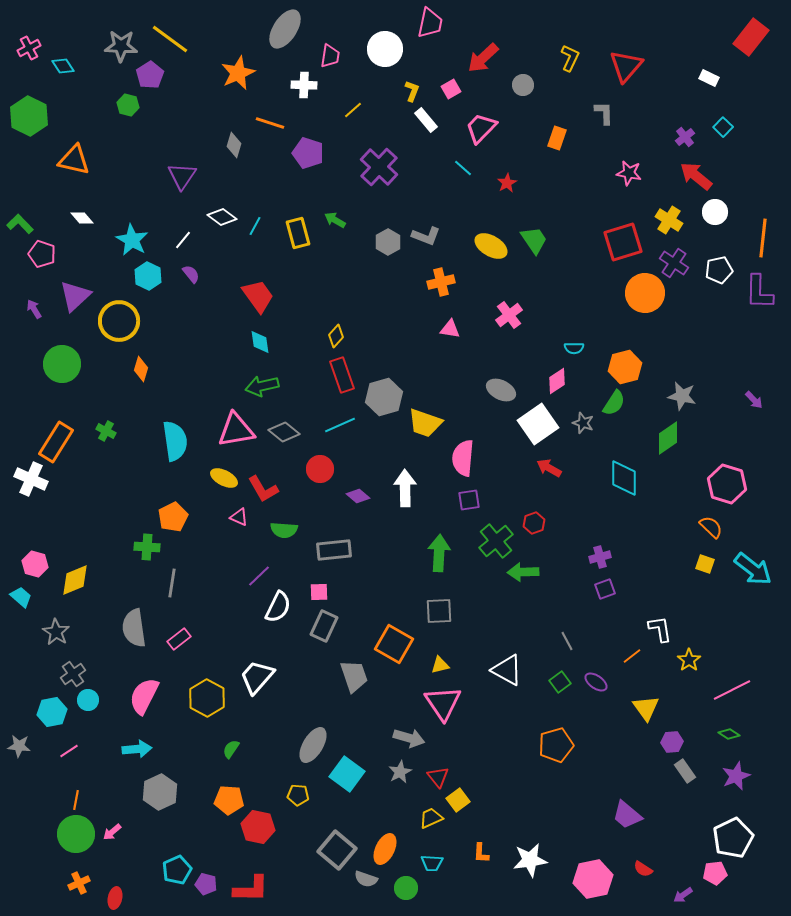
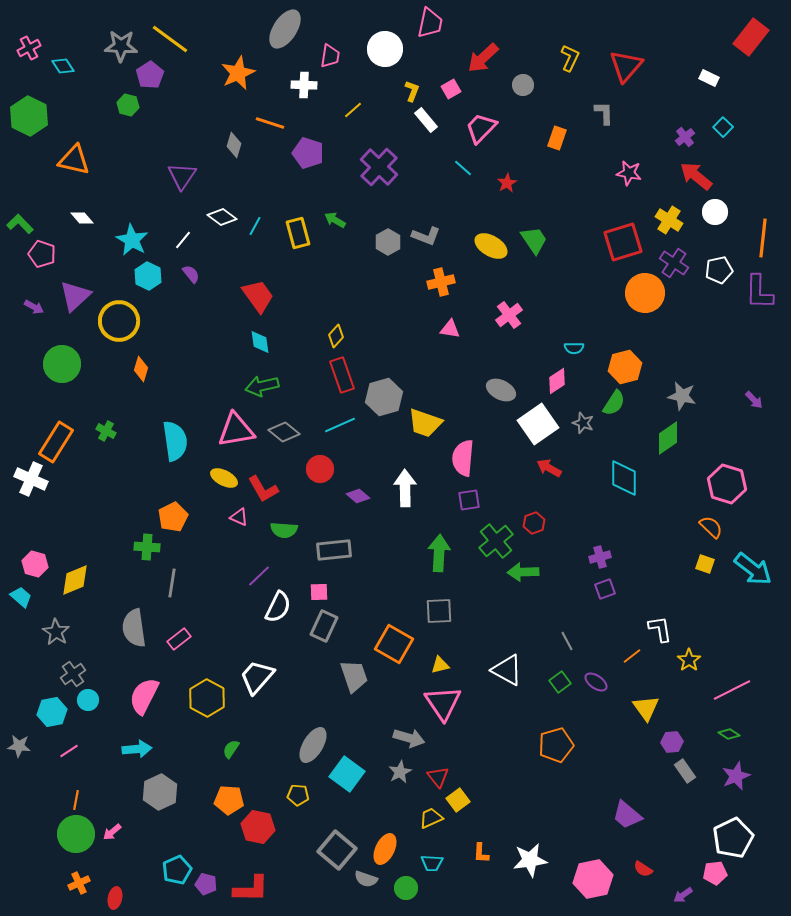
purple arrow at (34, 309): moved 2 px up; rotated 150 degrees clockwise
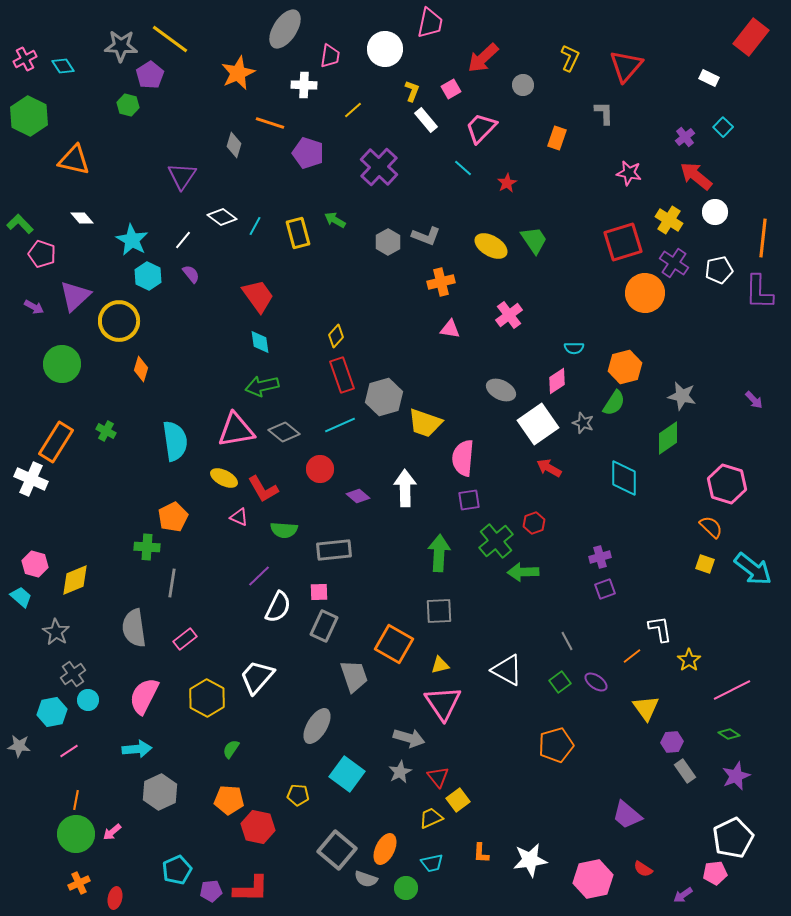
pink cross at (29, 48): moved 4 px left, 11 px down
pink rectangle at (179, 639): moved 6 px right
gray ellipse at (313, 745): moved 4 px right, 19 px up
cyan trapezoid at (432, 863): rotated 15 degrees counterclockwise
purple pentagon at (206, 884): moved 5 px right, 7 px down; rotated 20 degrees counterclockwise
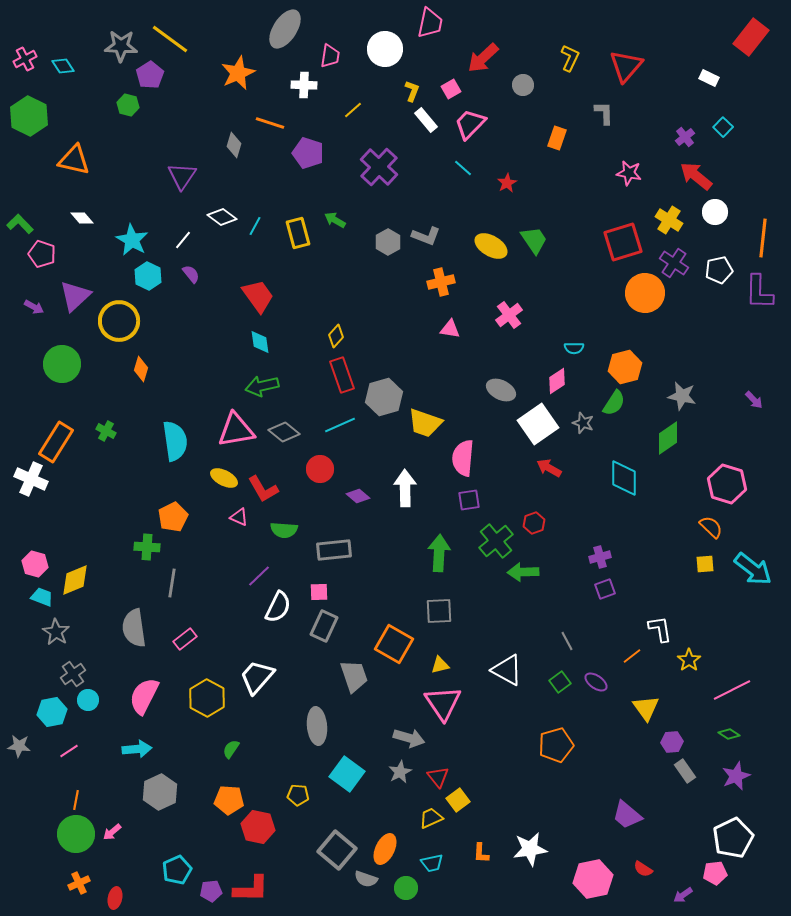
pink trapezoid at (481, 128): moved 11 px left, 4 px up
yellow square at (705, 564): rotated 24 degrees counterclockwise
cyan trapezoid at (21, 597): moved 21 px right; rotated 20 degrees counterclockwise
gray ellipse at (317, 726): rotated 36 degrees counterclockwise
white star at (530, 860): moved 11 px up
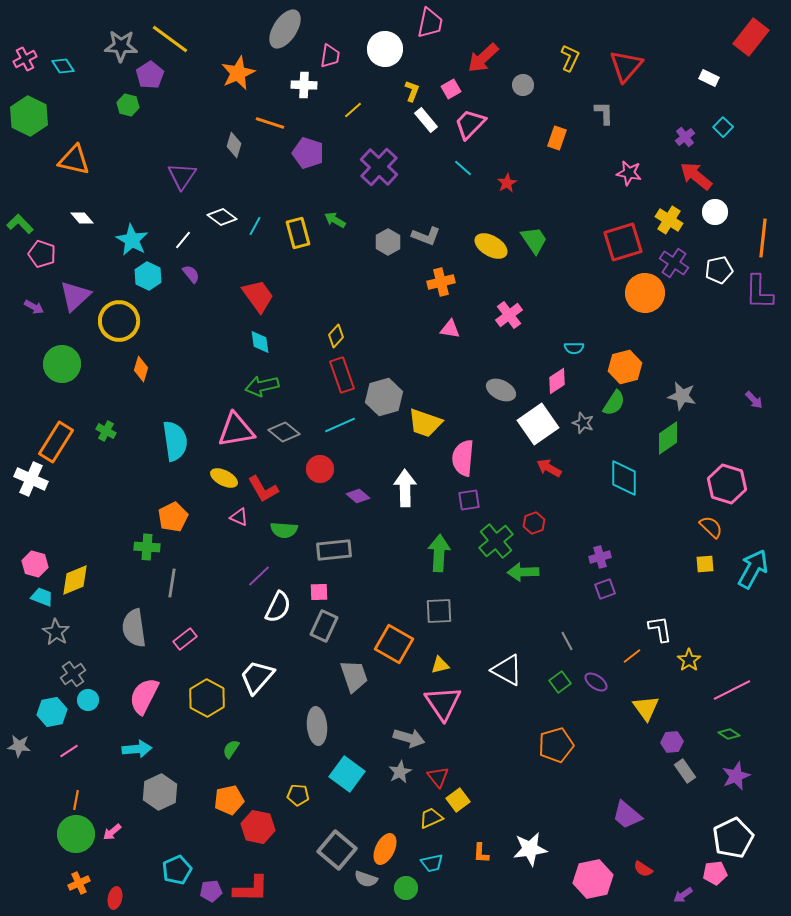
cyan arrow at (753, 569): rotated 99 degrees counterclockwise
orange pentagon at (229, 800): rotated 16 degrees counterclockwise
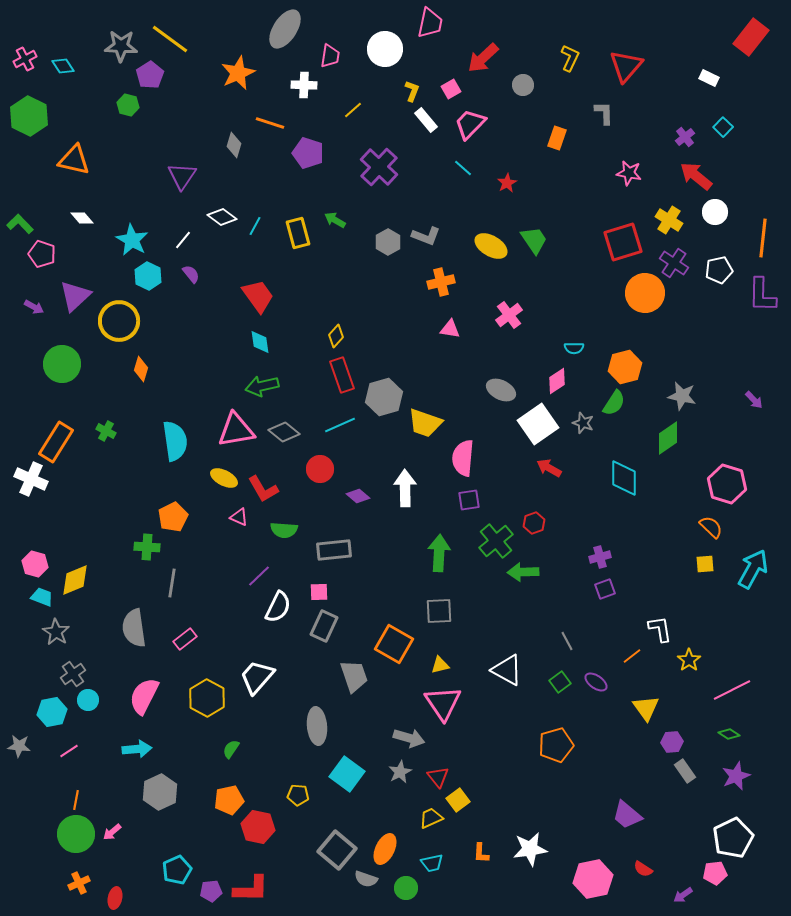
purple L-shape at (759, 292): moved 3 px right, 3 px down
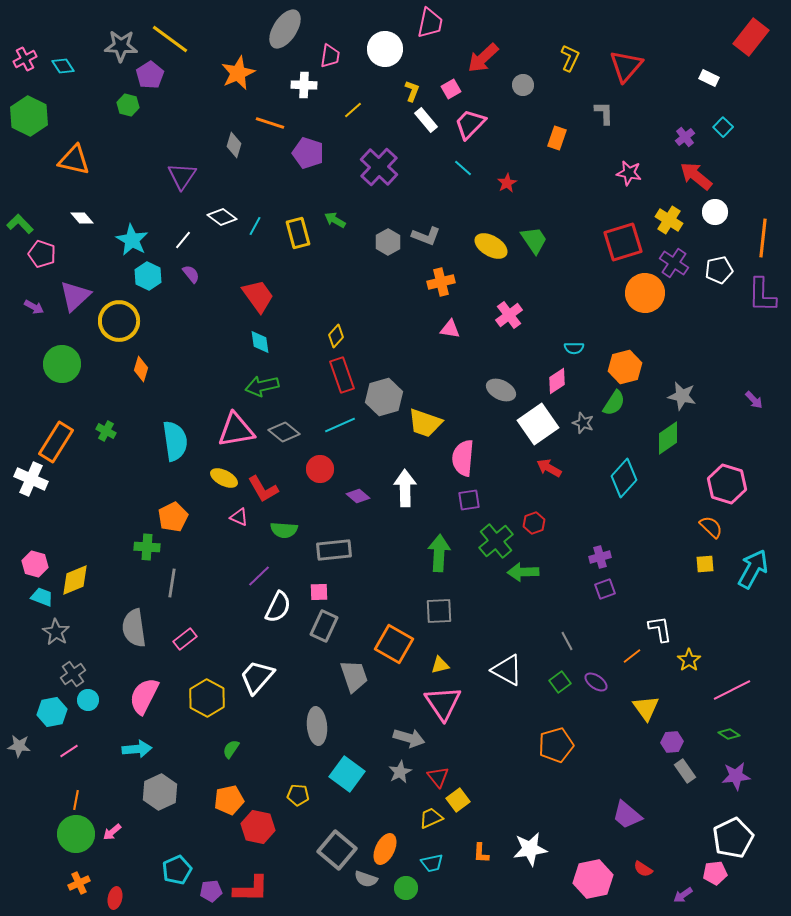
cyan diamond at (624, 478): rotated 42 degrees clockwise
purple star at (736, 776): rotated 16 degrees clockwise
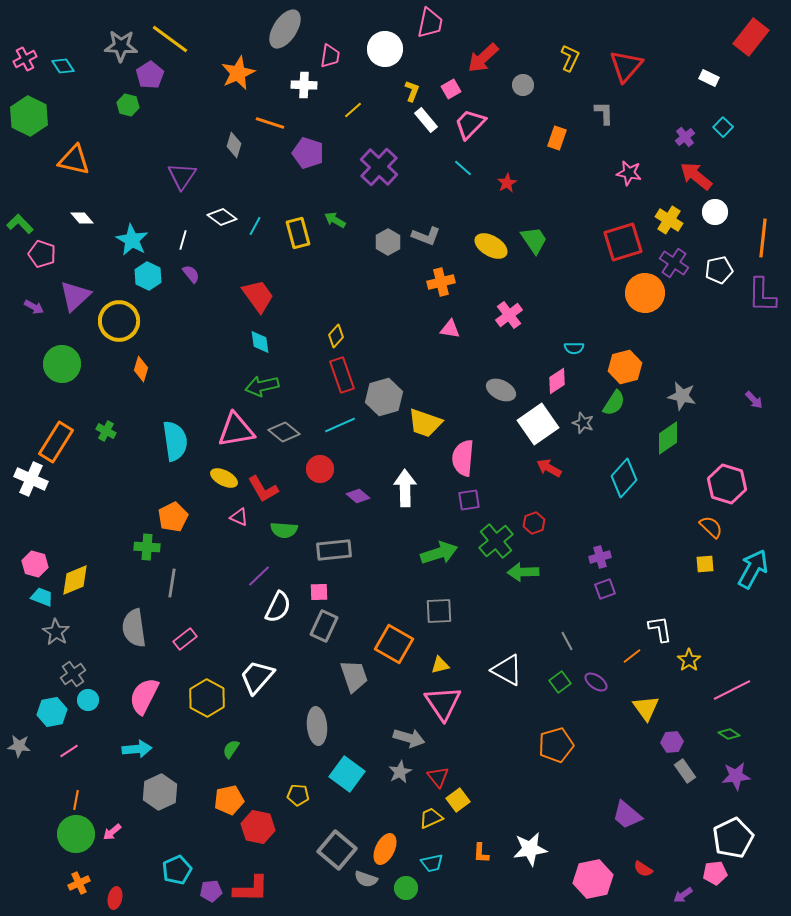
white line at (183, 240): rotated 24 degrees counterclockwise
green arrow at (439, 553): rotated 69 degrees clockwise
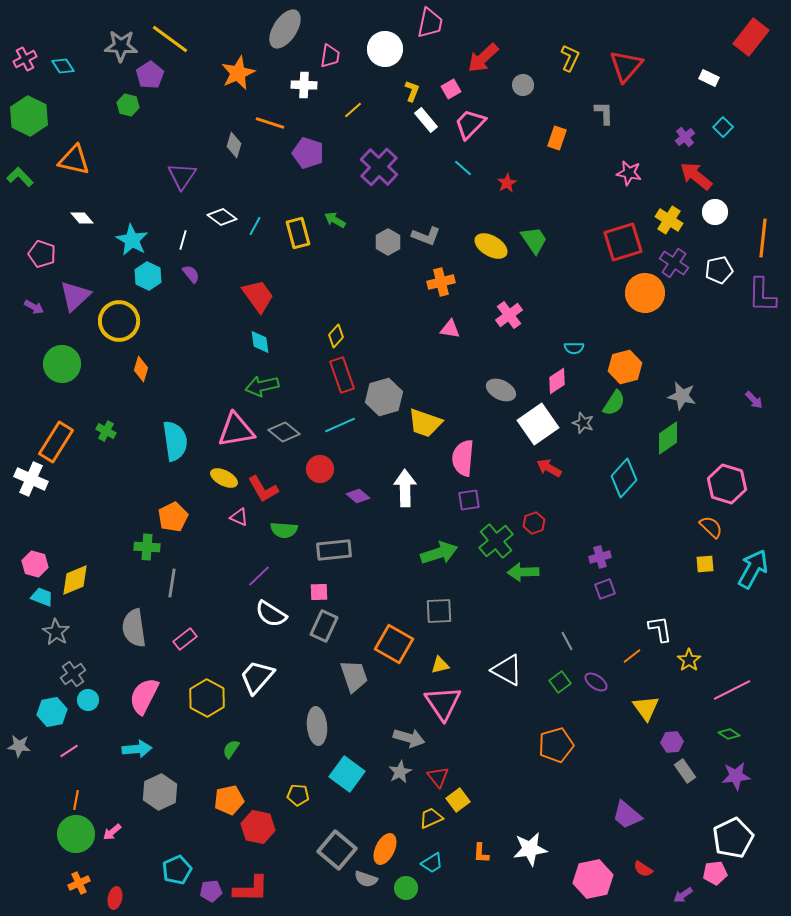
green L-shape at (20, 224): moved 47 px up
white semicircle at (278, 607): moved 7 px left, 7 px down; rotated 96 degrees clockwise
cyan trapezoid at (432, 863): rotated 20 degrees counterclockwise
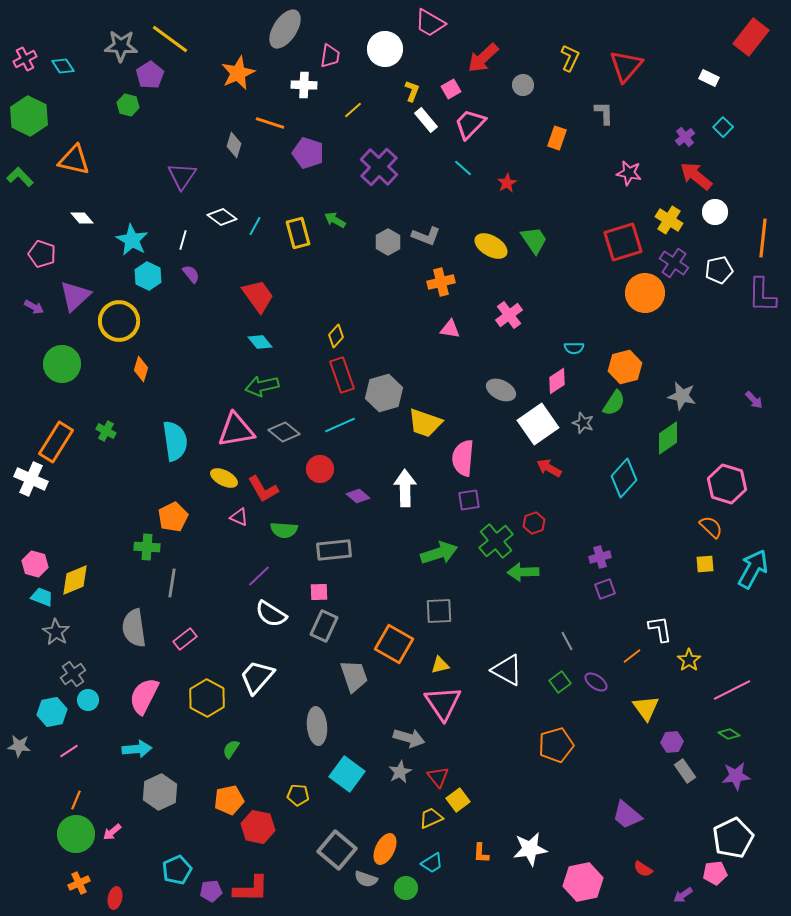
pink trapezoid at (430, 23): rotated 108 degrees clockwise
cyan diamond at (260, 342): rotated 30 degrees counterclockwise
gray hexagon at (384, 397): moved 4 px up
orange line at (76, 800): rotated 12 degrees clockwise
pink hexagon at (593, 879): moved 10 px left, 3 px down
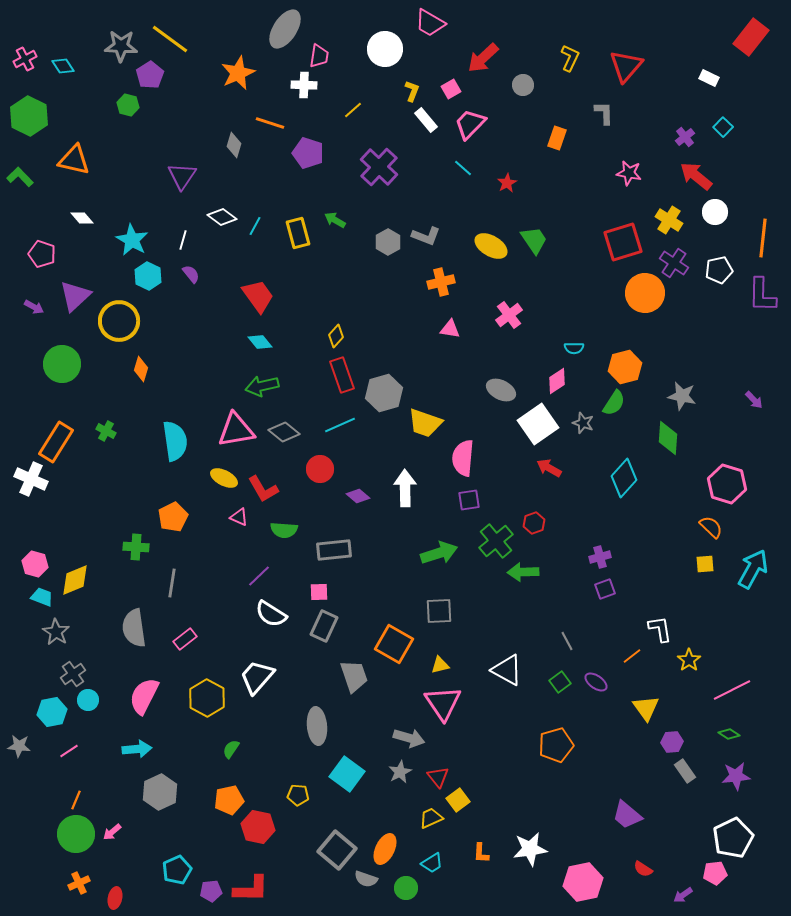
pink trapezoid at (330, 56): moved 11 px left
green diamond at (668, 438): rotated 52 degrees counterclockwise
green cross at (147, 547): moved 11 px left
